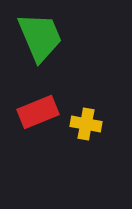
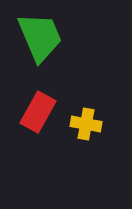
red rectangle: rotated 39 degrees counterclockwise
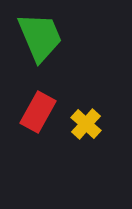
yellow cross: rotated 32 degrees clockwise
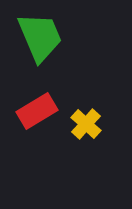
red rectangle: moved 1 px left, 1 px up; rotated 30 degrees clockwise
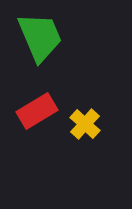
yellow cross: moved 1 px left
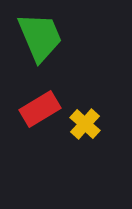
red rectangle: moved 3 px right, 2 px up
